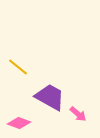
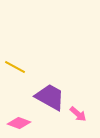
yellow line: moved 3 px left; rotated 10 degrees counterclockwise
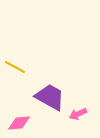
pink arrow: rotated 114 degrees clockwise
pink diamond: rotated 25 degrees counterclockwise
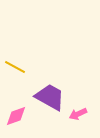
pink diamond: moved 3 px left, 7 px up; rotated 15 degrees counterclockwise
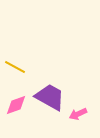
pink diamond: moved 11 px up
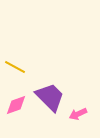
purple trapezoid: rotated 16 degrees clockwise
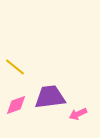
yellow line: rotated 10 degrees clockwise
purple trapezoid: rotated 52 degrees counterclockwise
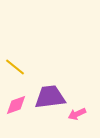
pink arrow: moved 1 px left
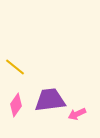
purple trapezoid: moved 3 px down
pink diamond: rotated 35 degrees counterclockwise
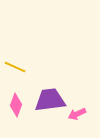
yellow line: rotated 15 degrees counterclockwise
pink diamond: rotated 15 degrees counterclockwise
